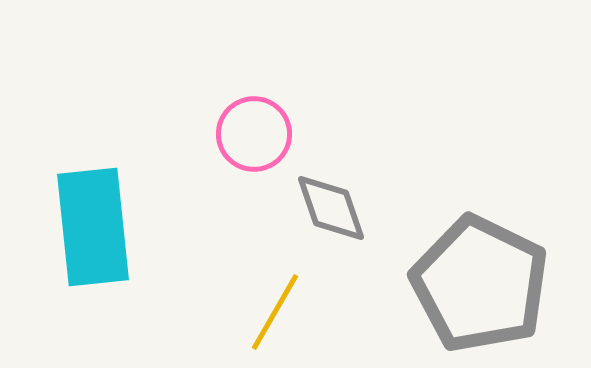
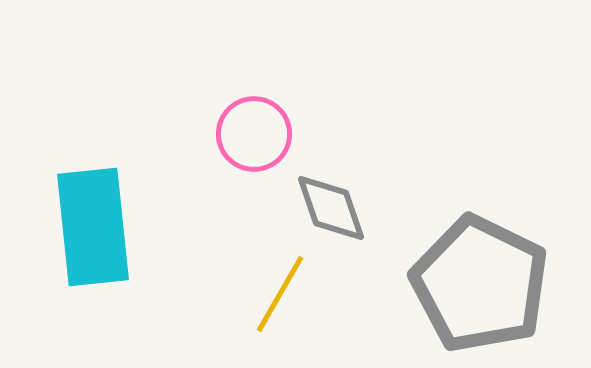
yellow line: moved 5 px right, 18 px up
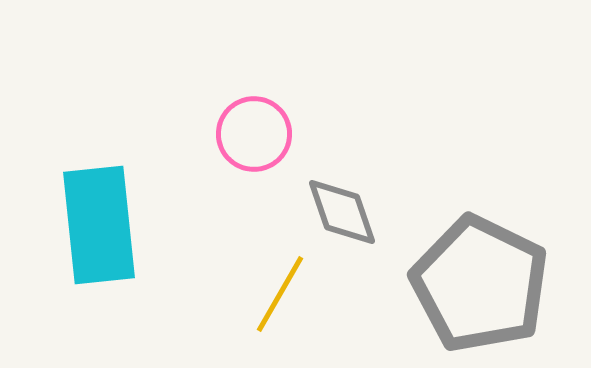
gray diamond: moved 11 px right, 4 px down
cyan rectangle: moved 6 px right, 2 px up
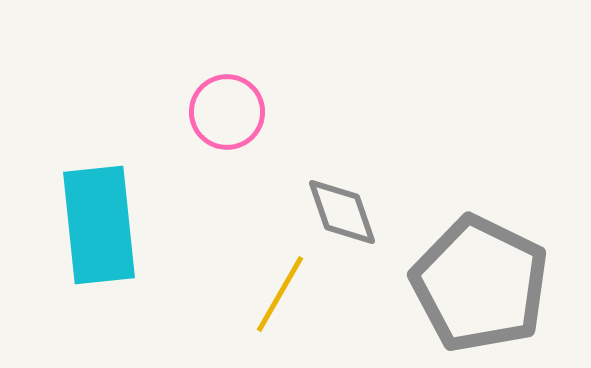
pink circle: moved 27 px left, 22 px up
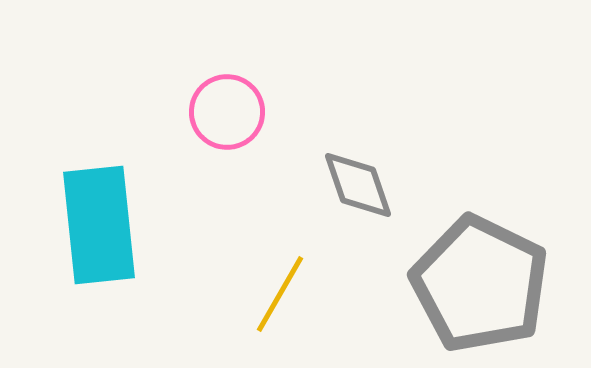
gray diamond: moved 16 px right, 27 px up
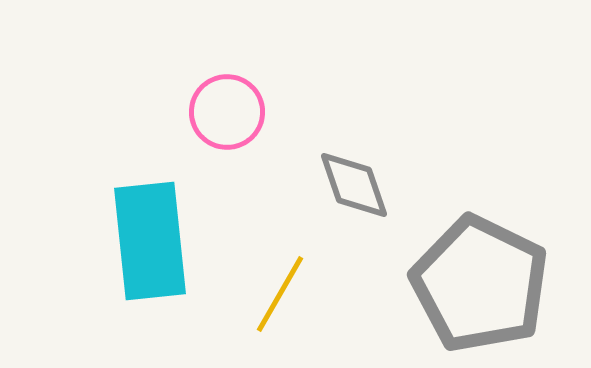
gray diamond: moved 4 px left
cyan rectangle: moved 51 px right, 16 px down
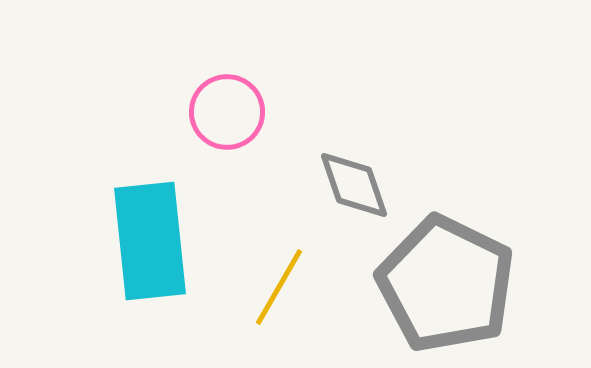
gray pentagon: moved 34 px left
yellow line: moved 1 px left, 7 px up
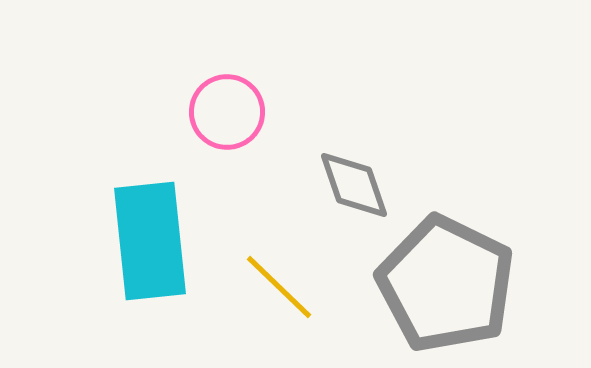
yellow line: rotated 76 degrees counterclockwise
